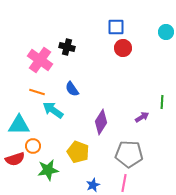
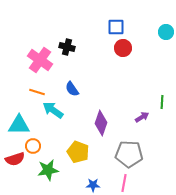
purple diamond: moved 1 px down; rotated 15 degrees counterclockwise
blue star: rotated 24 degrees clockwise
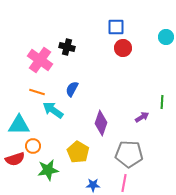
cyan circle: moved 5 px down
blue semicircle: rotated 63 degrees clockwise
yellow pentagon: rotated 10 degrees clockwise
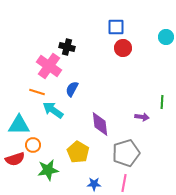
pink cross: moved 9 px right, 6 px down
purple arrow: rotated 40 degrees clockwise
purple diamond: moved 1 px left, 1 px down; rotated 25 degrees counterclockwise
orange circle: moved 1 px up
gray pentagon: moved 3 px left, 1 px up; rotated 20 degrees counterclockwise
blue star: moved 1 px right, 1 px up
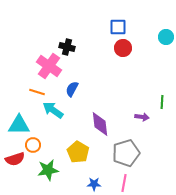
blue square: moved 2 px right
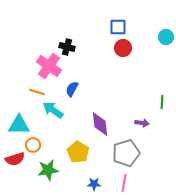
purple arrow: moved 6 px down
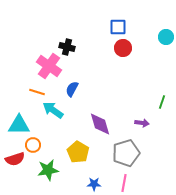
green line: rotated 16 degrees clockwise
purple diamond: rotated 10 degrees counterclockwise
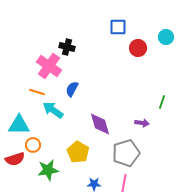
red circle: moved 15 px right
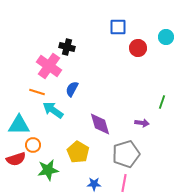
gray pentagon: moved 1 px down
red semicircle: moved 1 px right
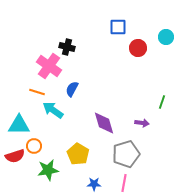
purple diamond: moved 4 px right, 1 px up
orange circle: moved 1 px right, 1 px down
yellow pentagon: moved 2 px down
red semicircle: moved 1 px left, 3 px up
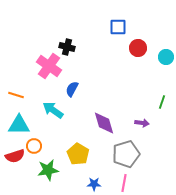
cyan circle: moved 20 px down
orange line: moved 21 px left, 3 px down
